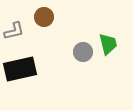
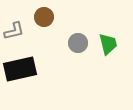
gray circle: moved 5 px left, 9 px up
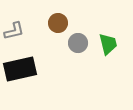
brown circle: moved 14 px right, 6 px down
